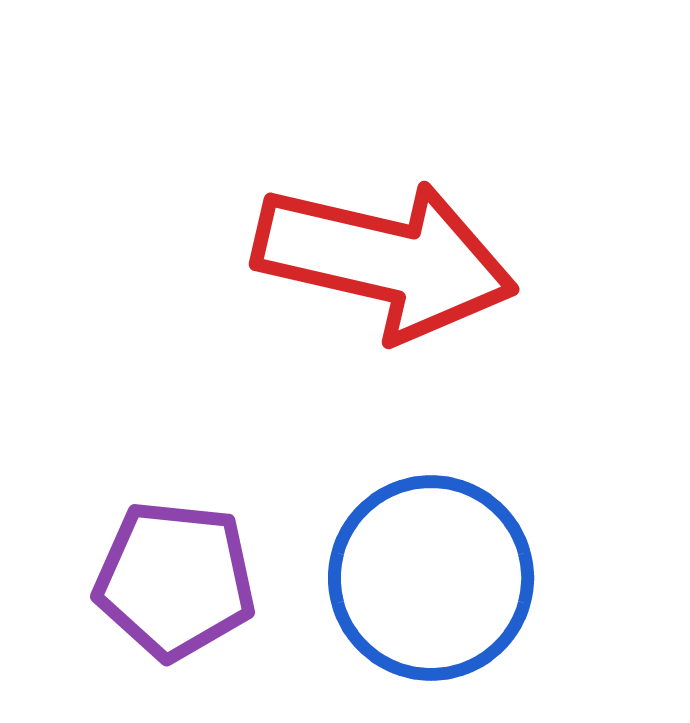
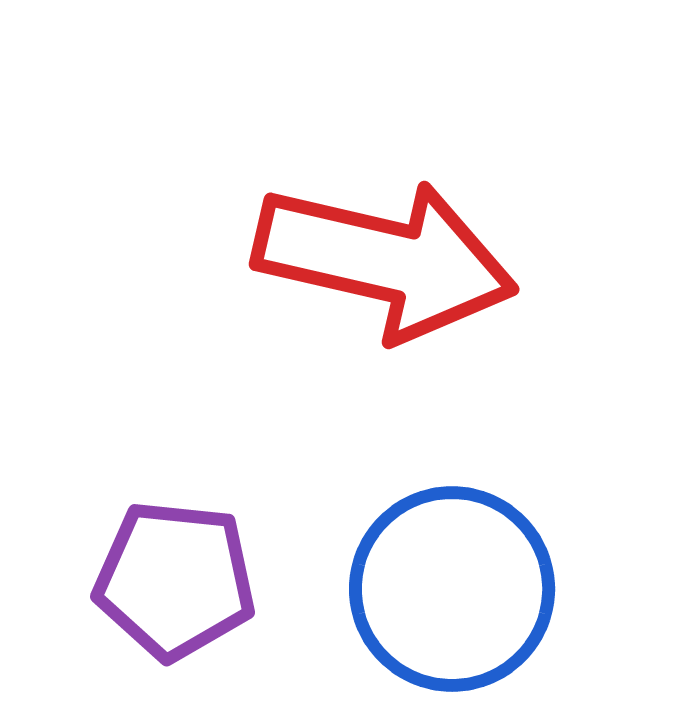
blue circle: moved 21 px right, 11 px down
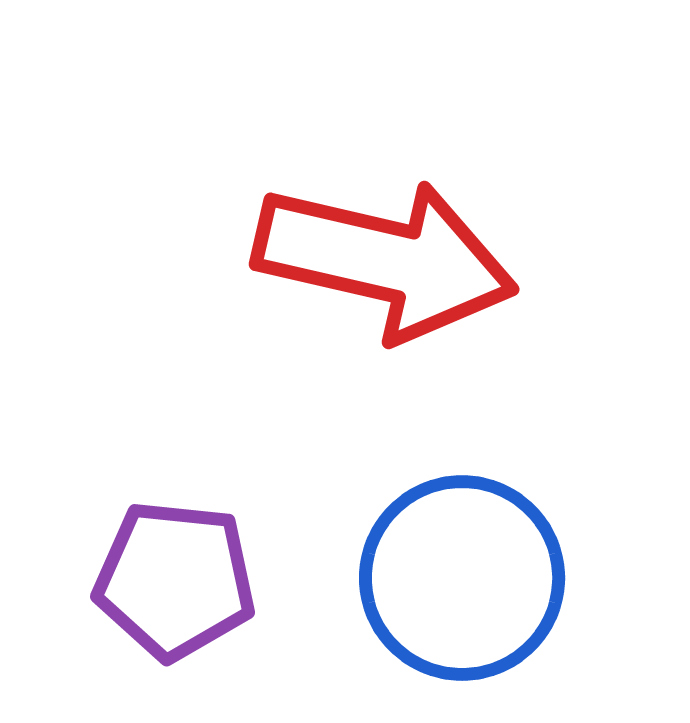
blue circle: moved 10 px right, 11 px up
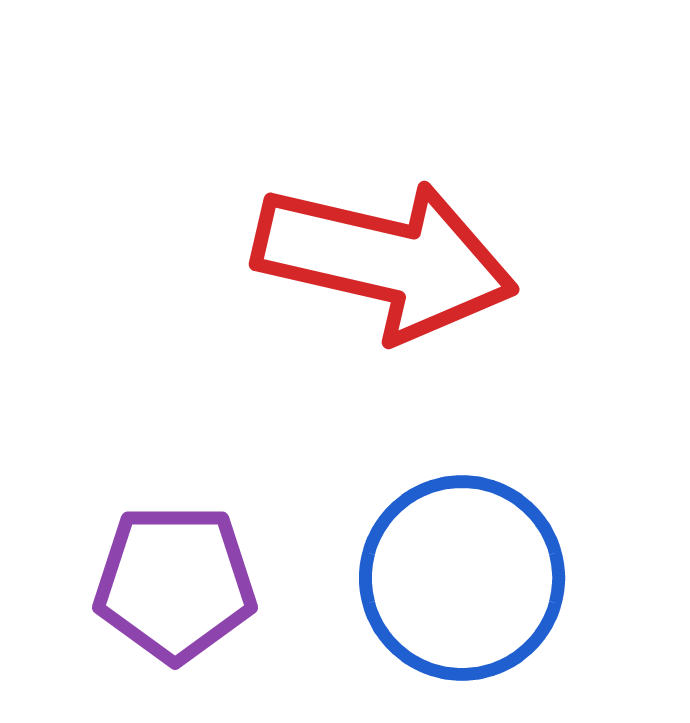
purple pentagon: moved 3 px down; rotated 6 degrees counterclockwise
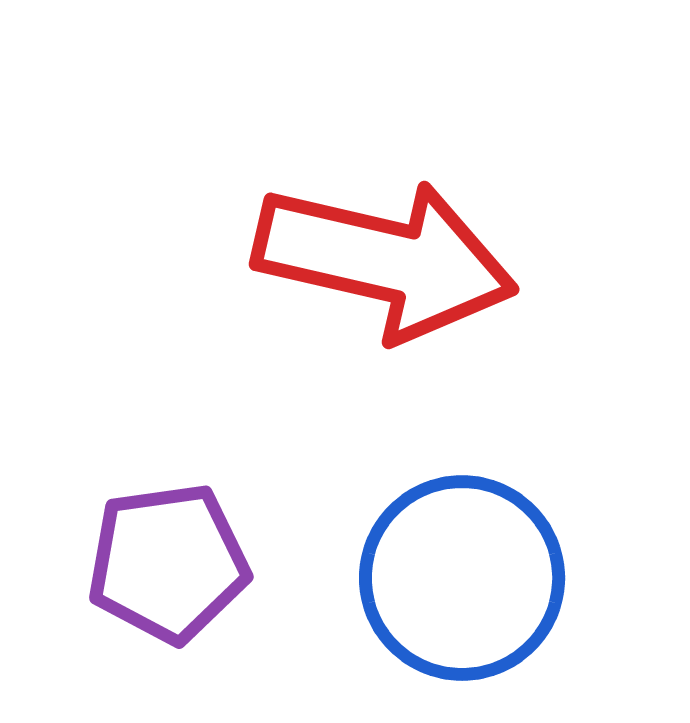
purple pentagon: moved 7 px left, 20 px up; rotated 8 degrees counterclockwise
